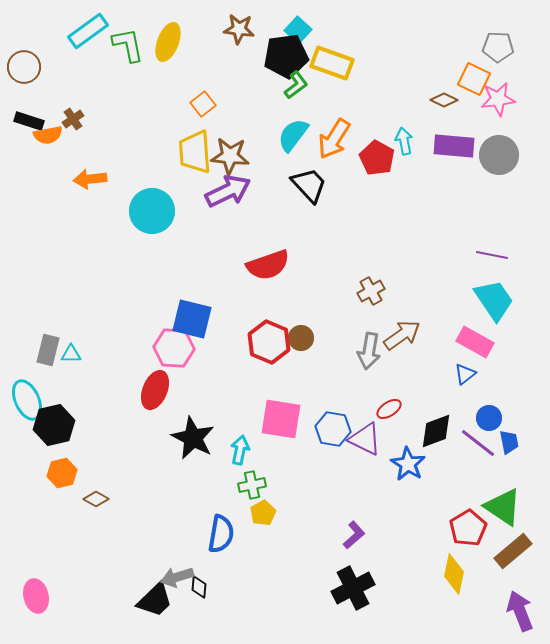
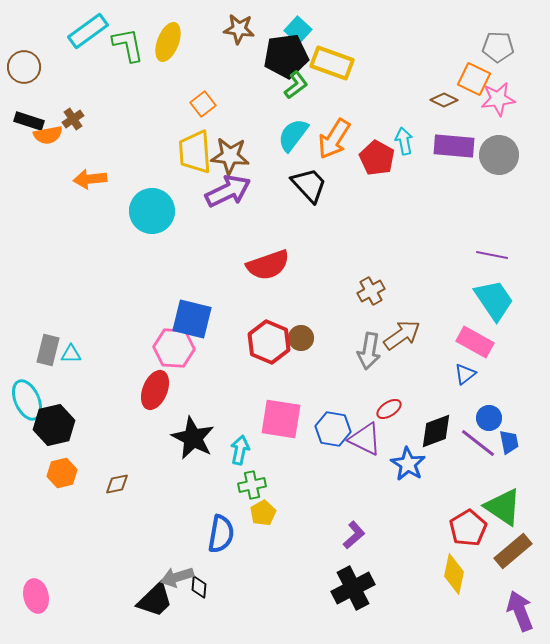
brown diamond at (96, 499): moved 21 px right, 15 px up; rotated 40 degrees counterclockwise
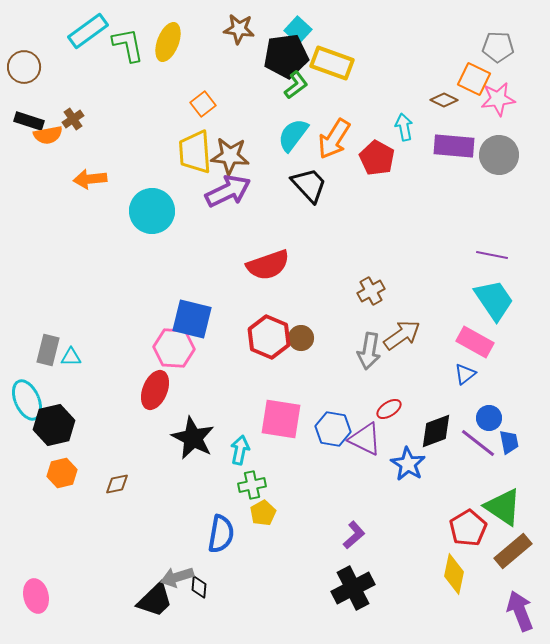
cyan arrow at (404, 141): moved 14 px up
red hexagon at (269, 342): moved 5 px up
cyan triangle at (71, 354): moved 3 px down
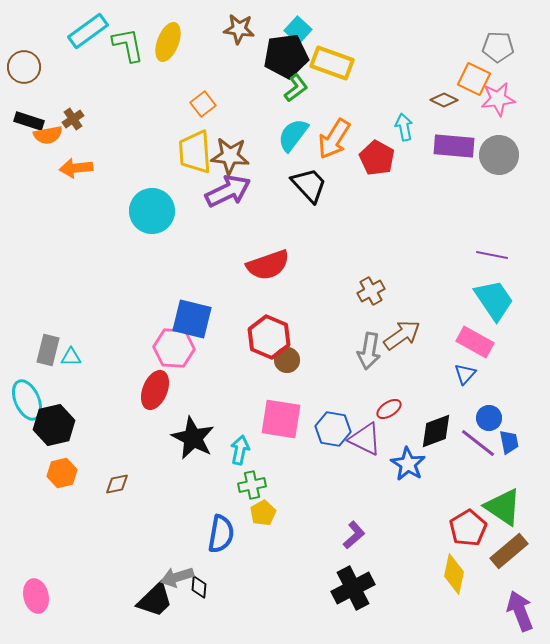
green L-shape at (296, 85): moved 3 px down
orange arrow at (90, 179): moved 14 px left, 11 px up
brown circle at (301, 338): moved 14 px left, 22 px down
blue triangle at (465, 374): rotated 10 degrees counterclockwise
brown rectangle at (513, 551): moved 4 px left
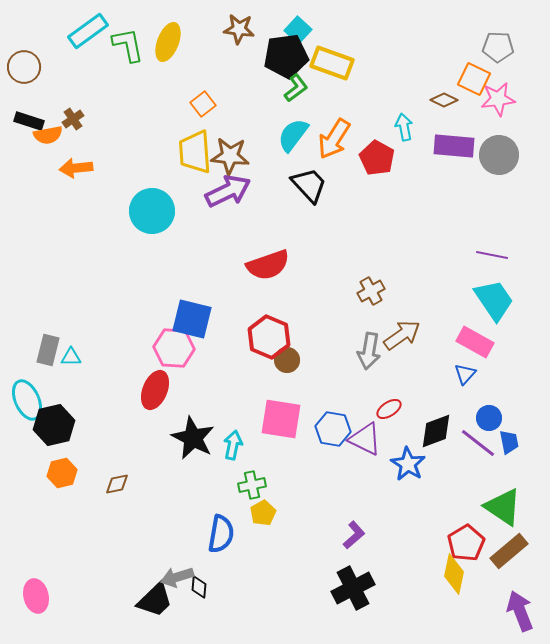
cyan arrow at (240, 450): moved 7 px left, 5 px up
red pentagon at (468, 528): moved 2 px left, 15 px down
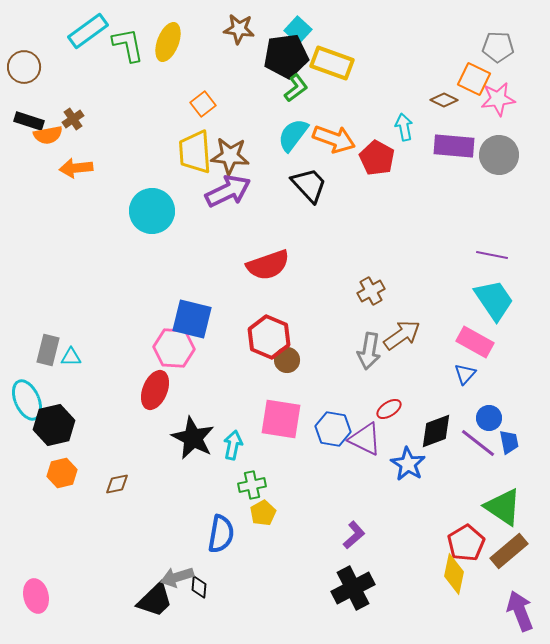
orange arrow at (334, 139): rotated 102 degrees counterclockwise
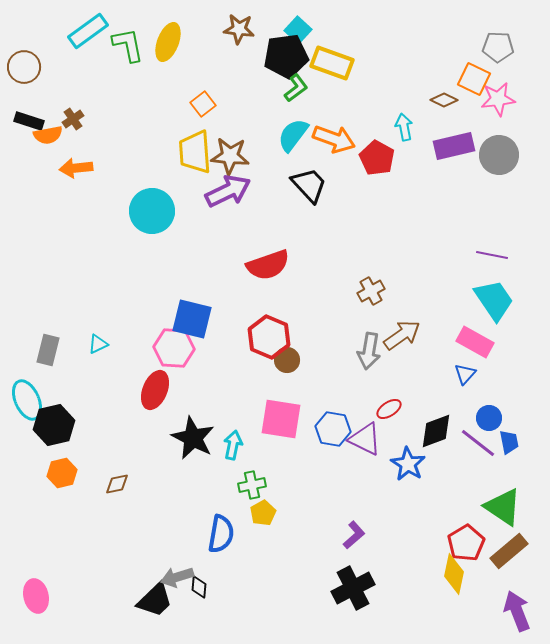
purple rectangle at (454, 146): rotated 18 degrees counterclockwise
cyan triangle at (71, 357): moved 27 px right, 13 px up; rotated 25 degrees counterclockwise
purple arrow at (520, 611): moved 3 px left
